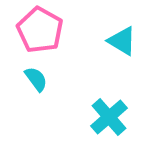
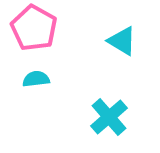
pink pentagon: moved 6 px left, 2 px up
cyan semicircle: rotated 60 degrees counterclockwise
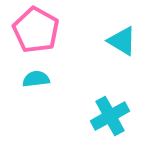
pink pentagon: moved 2 px right, 2 px down
cyan cross: moved 1 px right, 1 px up; rotated 12 degrees clockwise
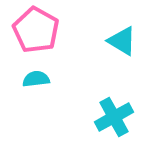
cyan cross: moved 4 px right, 1 px down
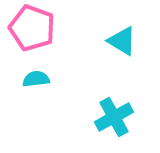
pink pentagon: moved 4 px left, 2 px up; rotated 9 degrees counterclockwise
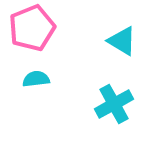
pink pentagon: rotated 30 degrees clockwise
cyan cross: moved 13 px up
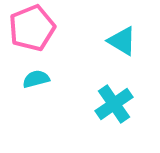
cyan semicircle: rotated 8 degrees counterclockwise
cyan cross: rotated 6 degrees counterclockwise
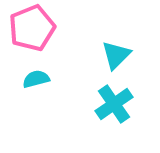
cyan triangle: moved 6 px left, 14 px down; rotated 44 degrees clockwise
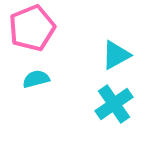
cyan triangle: rotated 16 degrees clockwise
